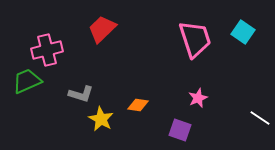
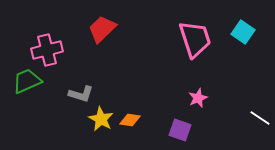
orange diamond: moved 8 px left, 15 px down
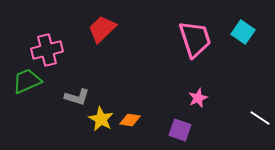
gray L-shape: moved 4 px left, 3 px down
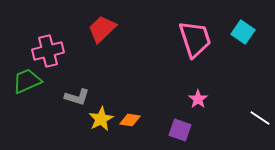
pink cross: moved 1 px right, 1 px down
pink star: moved 1 px down; rotated 12 degrees counterclockwise
yellow star: rotated 15 degrees clockwise
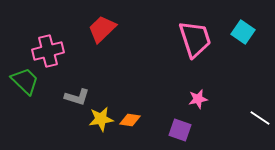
green trapezoid: moved 2 px left; rotated 68 degrees clockwise
pink star: rotated 24 degrees clockwise
yellow star: rotated 20 degrees clockwise
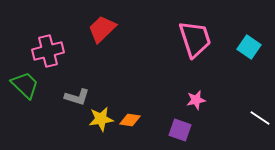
cyan square: moved 6 px right, 15 px down
green trapezoid: moved 4 px down
pink star: moved 2 px left, 1 px down
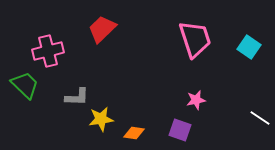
gray L-shape: rotated 15 degrees counterclockwise
orange diamond: moved 4 px right, 13 px down
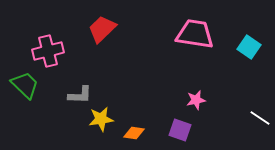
pink trapezoid: moved 5 px up; rotated 63 degrees counterclockwise
gray L-shape: moved 3 px right, 2 px up
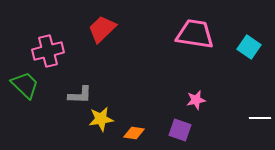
white line: rotated 35 degrees counterclockwise
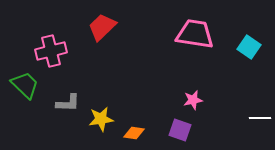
red trapezoid: moved 2 px up
pink cross: moved 3 px right
gray L-shape: moved 12 px left, 8 px down
pink star: moved 3 px left
